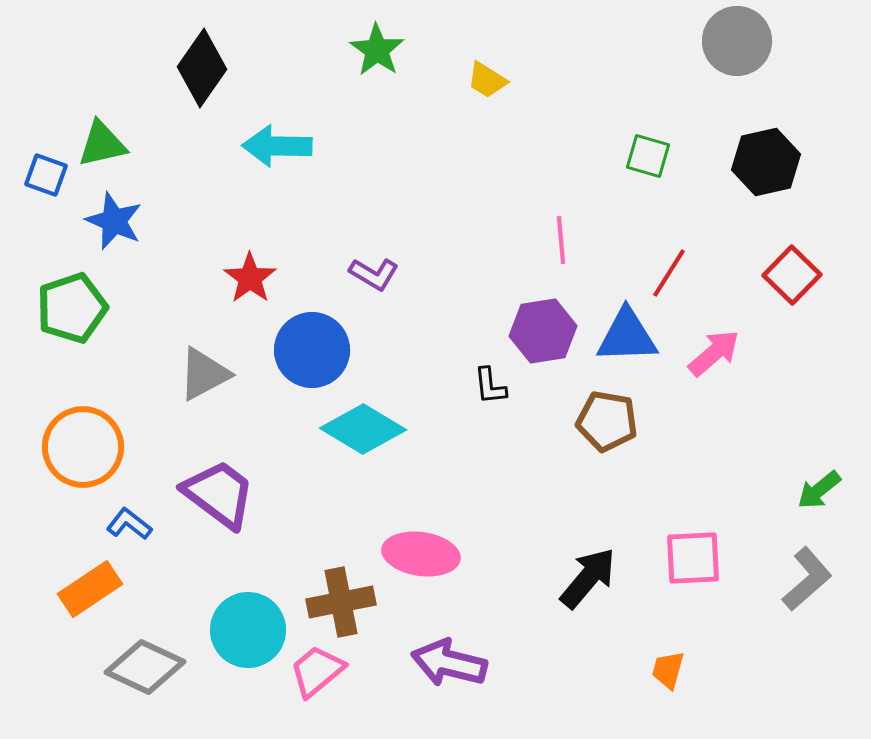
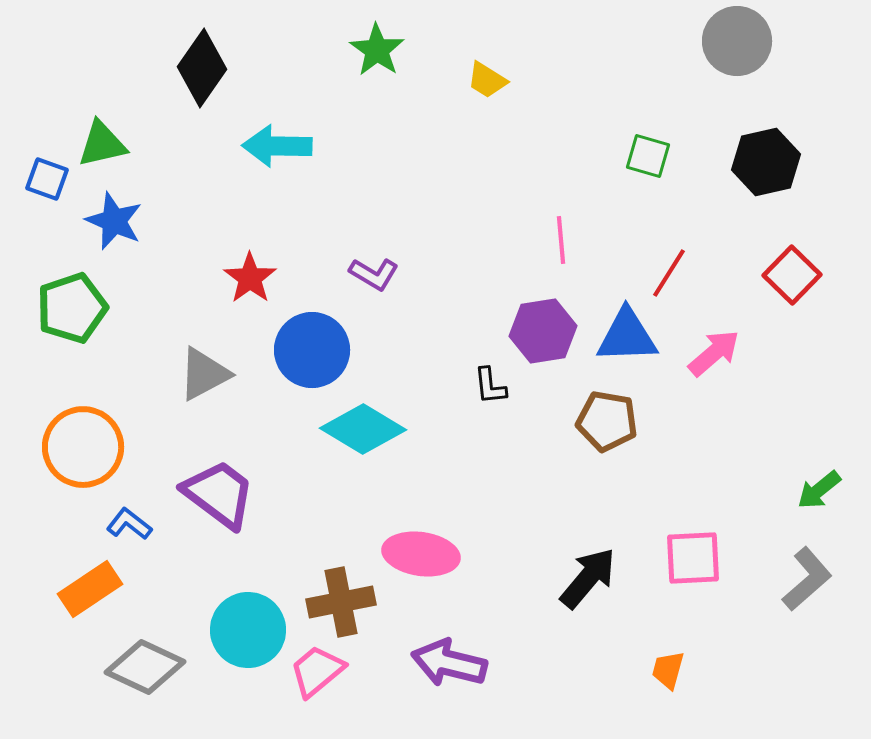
blue square: moved 1 px right, 4 px down
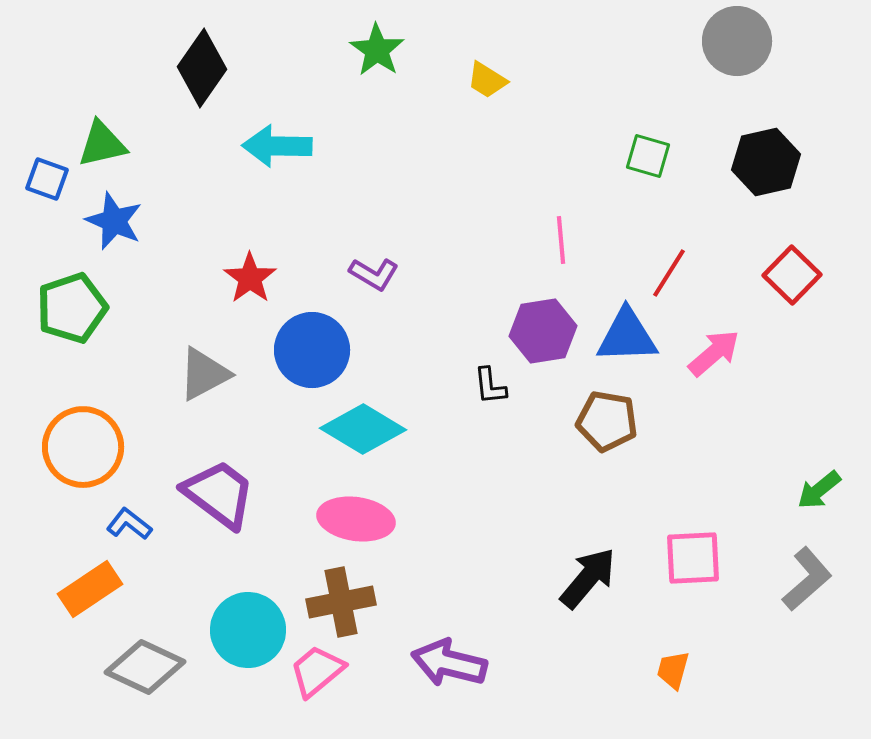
pink ellipse: moved 65 px left, 35 px up
orange trapezoid: moved 5 px right
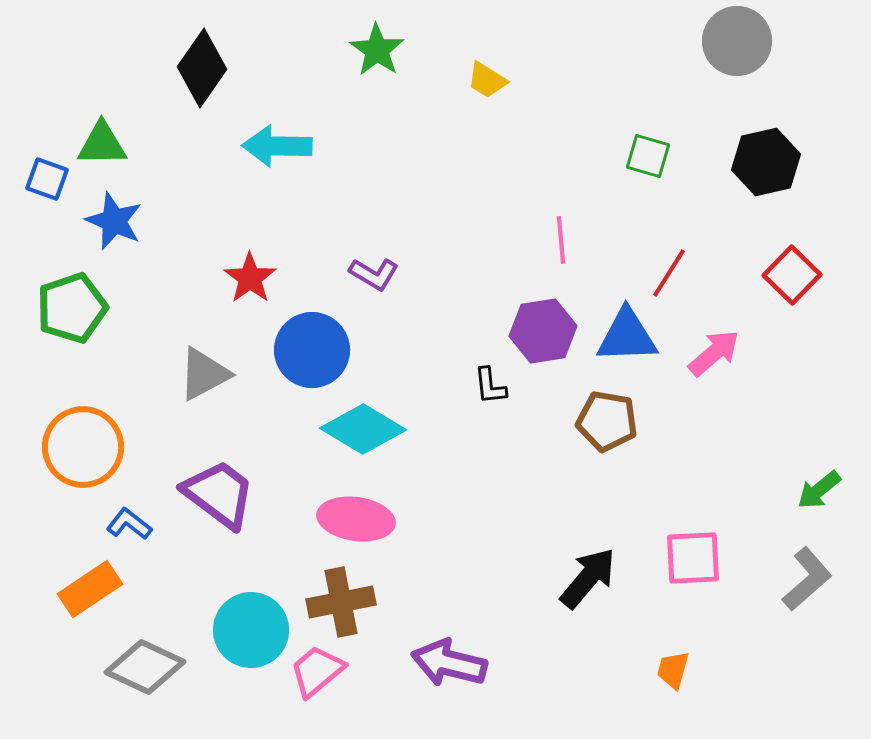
green triangle: rotated 12 degrees clockwise
cyan circle: moved 3 px right
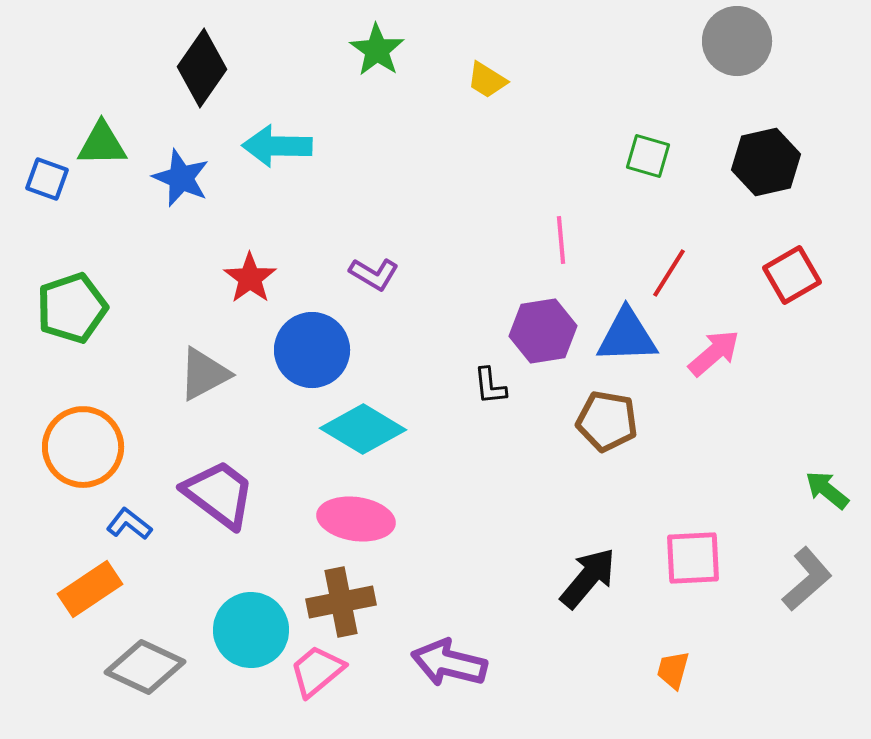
blue star: moved 67 px right, 43 px up
red square: rotated 16 degrees clockwise
green arrow: moved 8 px right; rotated 78 degrees clockwise
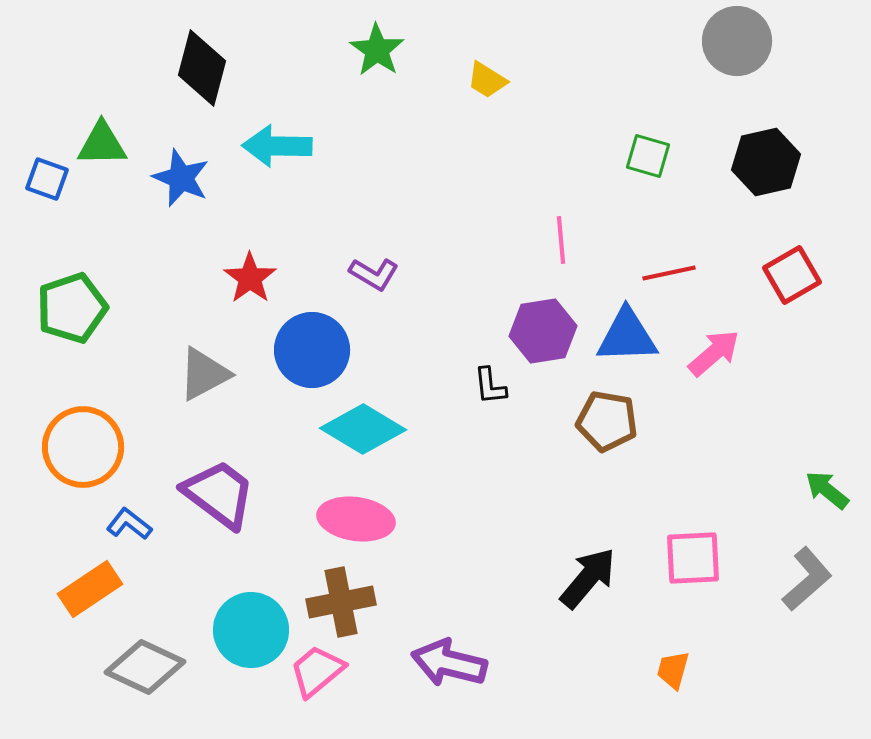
black diamond: rotated 20 degrees counterclockwise
red line: rotated 46 degrees clockwise
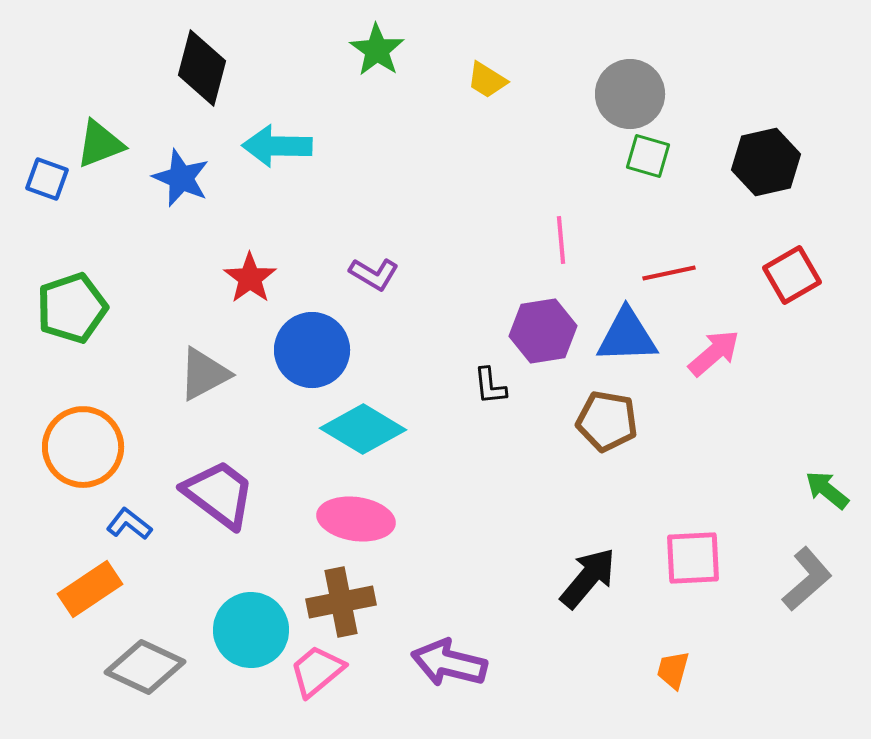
gray circle: moved 107 px left, 53 px down
green triangle: moved 2 px left; rotated 20 degrees counterclockwise
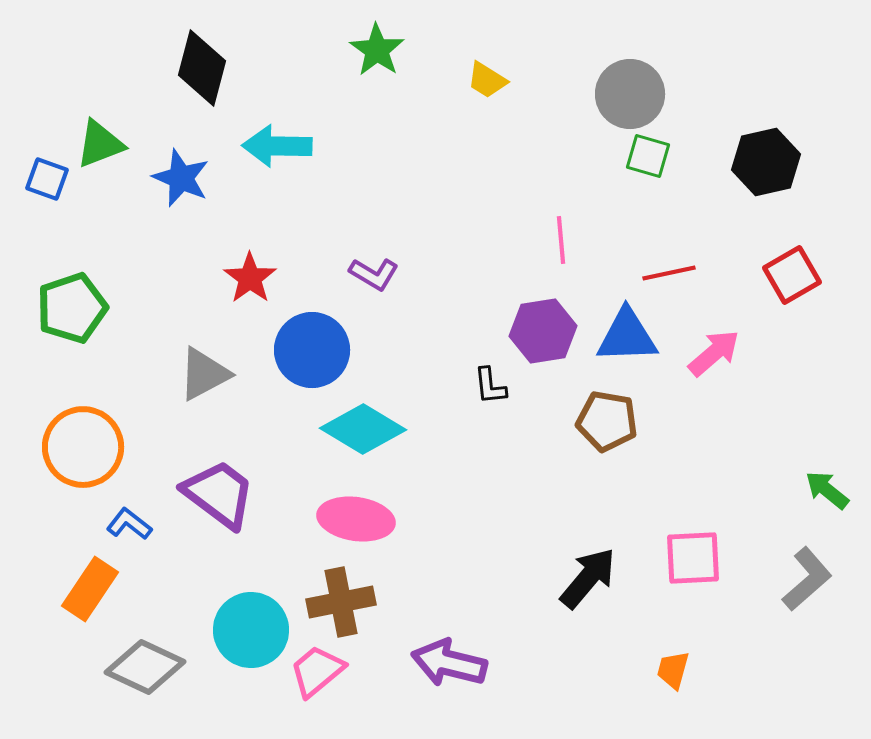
orange rectangle: rotated 22 degrees counterclockwise
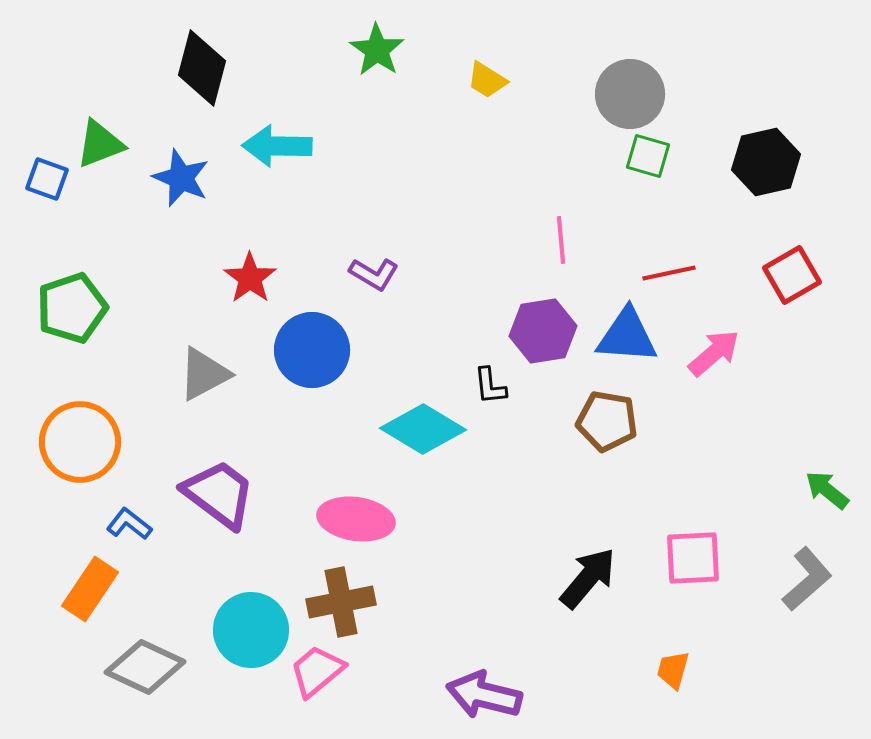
blue triangle: rotated 6 degrees clockwise
cyan diamond: moved 60 px right
orange circle: moved 3 px left, 5 px up
purple arrow: moved 35 px right, 32 px down
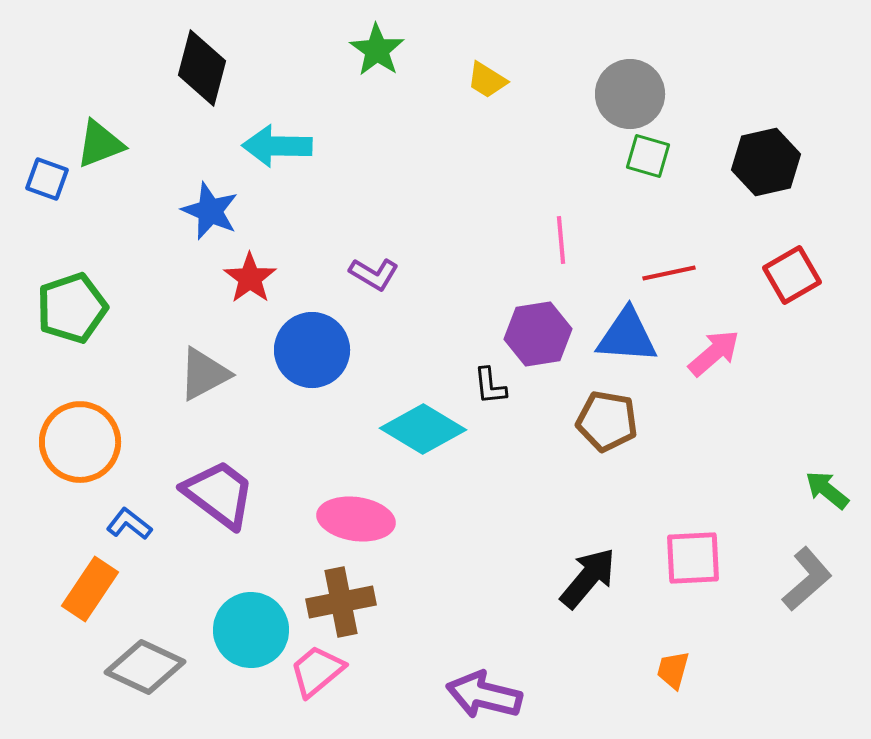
blue star: moved 29 px right, 33 px down
purple hexagon: moved 5 px left, 3 px down
